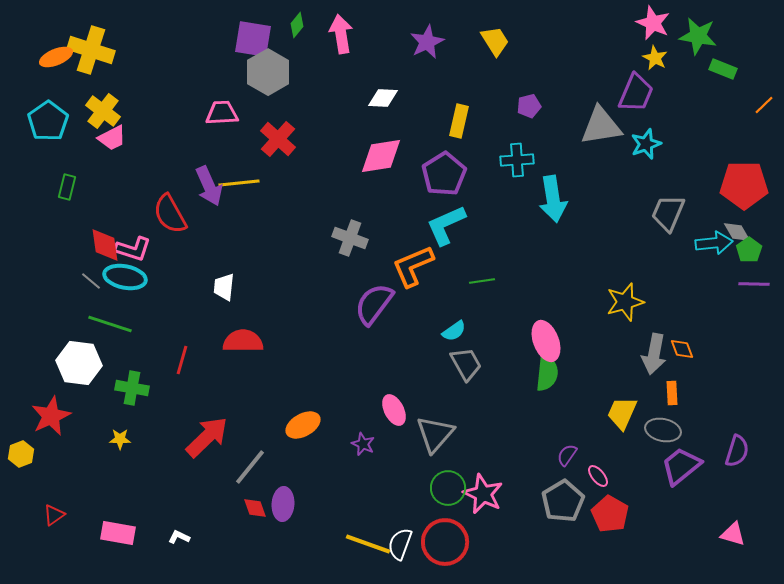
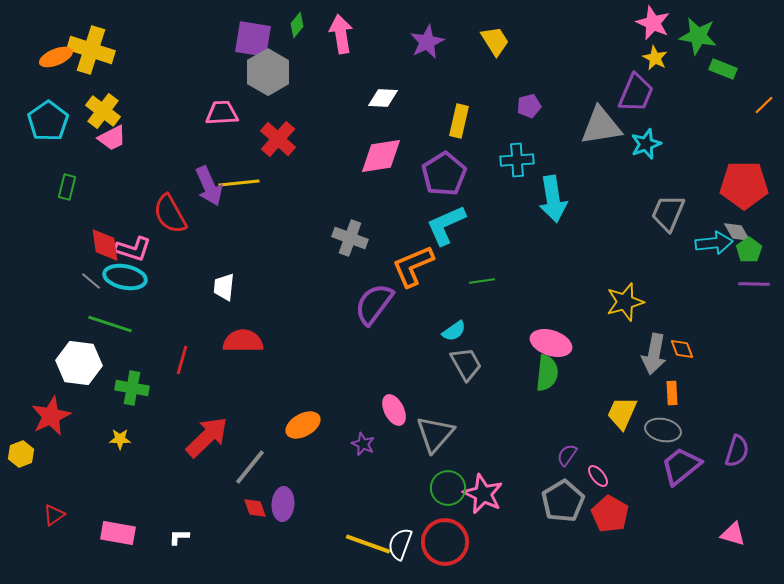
pink ellipse at (546, 341): moved 5 px right, 2 px down; rotated 51 degrees counterclockwise
white L-shape at (179, 537): rotated 25 degrees counterclockwise
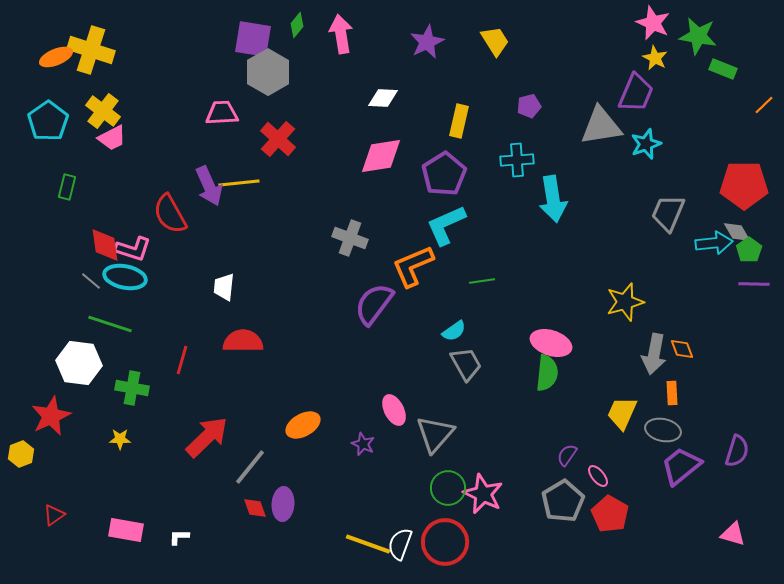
pink rectangle at (118, 533): moved 8 px right, 3 px up
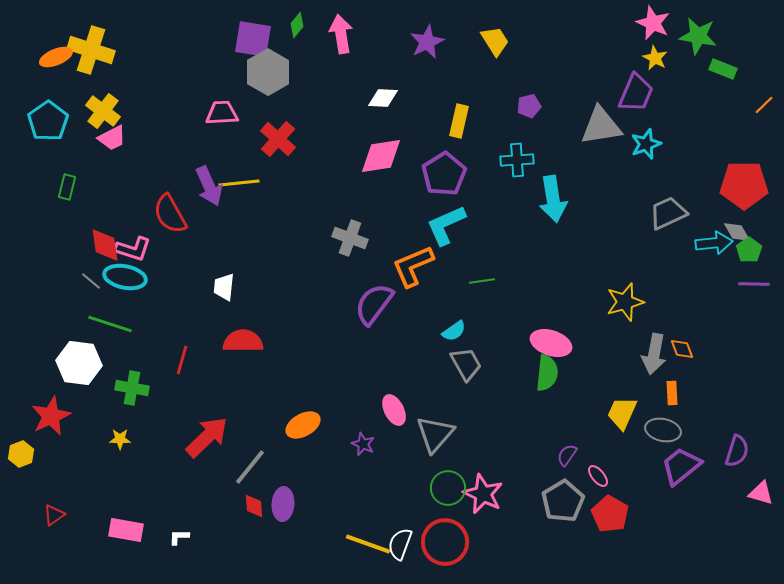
gray trapezoid at (668, 213): rotated 42 degrees clockwise
red diamond at (255, 508): moved 1 px left, 2 px up; rotated 15 degrees clockwise
pink triangle at (733, 534): moved 28 px right, 41 px up
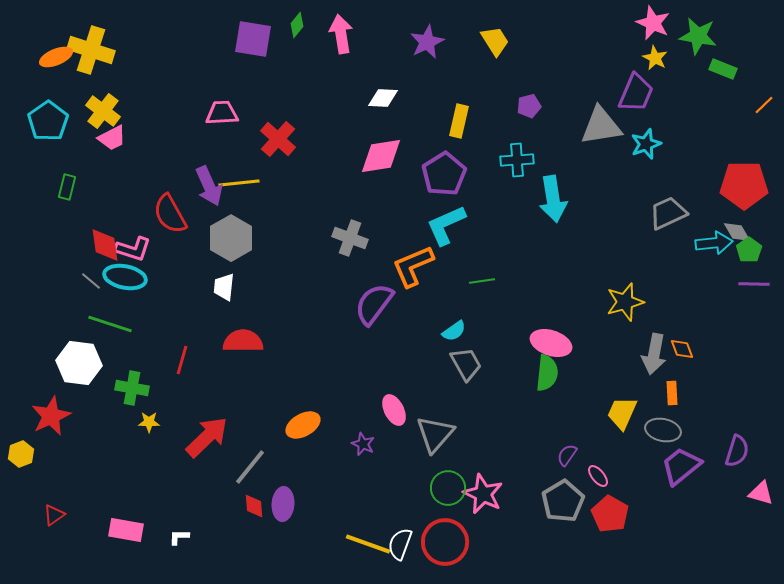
gray hexagon at (268, 72): moved 37 px left, 166 px down
yellow star at (120, 439): moved 29 px right, 17 px up
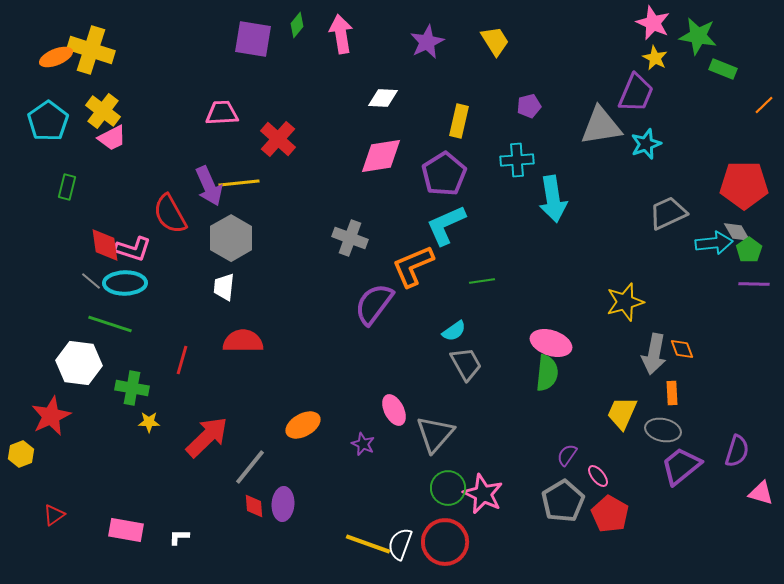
cyan ellipse at (125, 277): moved 6 px down; rotated 12 degrees counterclockwise
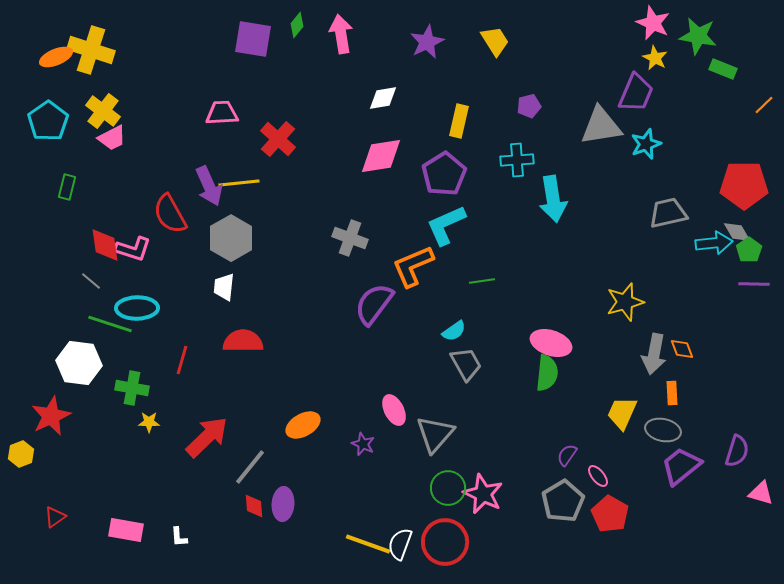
white diamond at (383, 98): rotated 12 degrees counterclockwise
gray trapezoid at (668, 213): rotated 12 degrees clockwise
cyan ellipse at (125, 283): moved 12 px right, 25 px down
red triangle at (54, 515): moved 1 px right, 2 px down
white L-shape at (179, 537): rotated 95 degrees counterclockwise
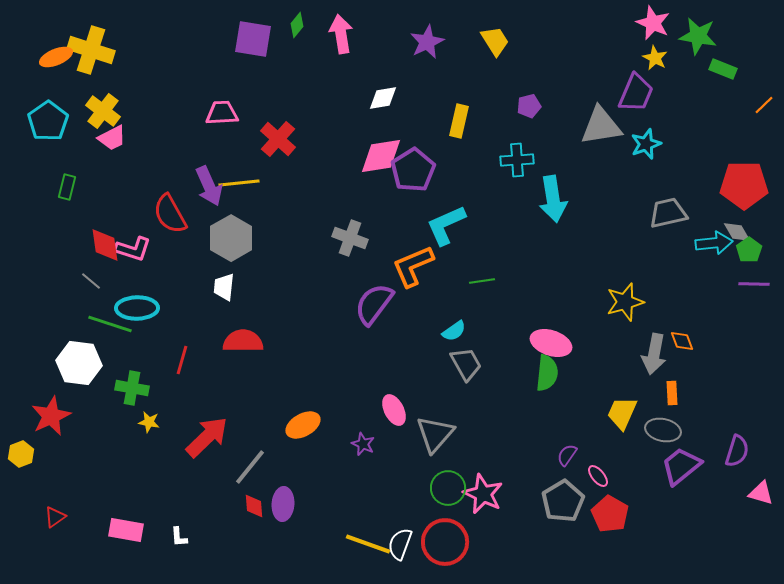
purple pentagon at (444, 174): moved 31 px left, 4 px up
orange diamond at (682, 349): moved 8 px up
yellow star at (149, 422): rotated 10 degrees clockwise
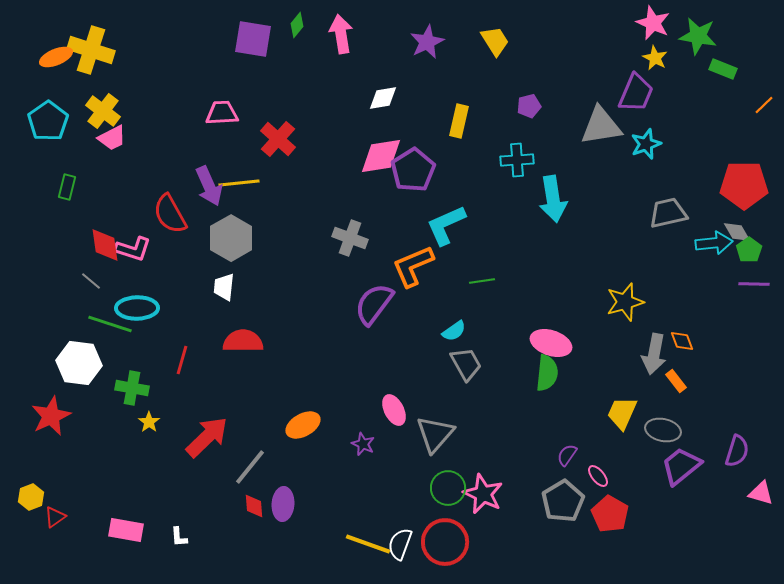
orange rectangle at (672, 393): moved 4 px right, 12 px up; rotated 35 degrees counterclockwise
yellow star at (149, 422): rotated 25 degrees clockwise
yellow hexagon at (21, 454): moved 10 px right, 43 px down
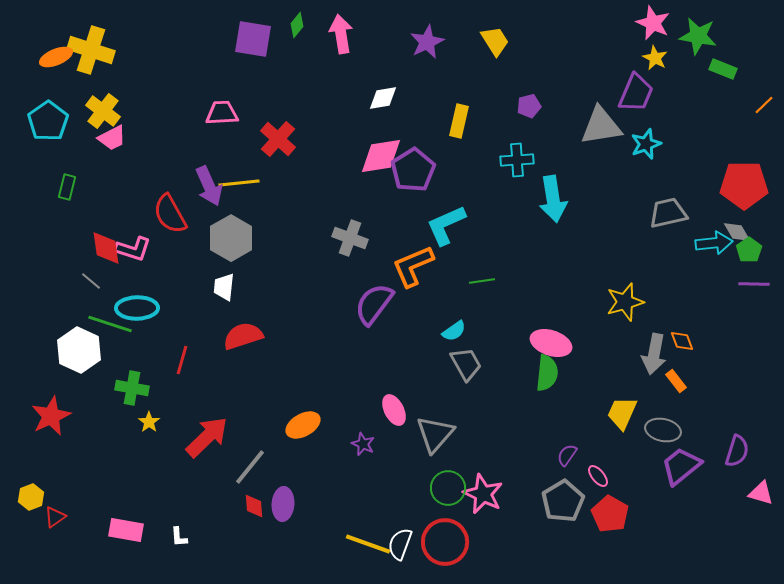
red diamond at (105, 245): moved 1 px right, 3 px down
red semicircle at (243, 341): moved 5 px up; rotated 18 degrees counterclockwise
white hexagon at (79, 363): moved 13 px up; rotated 18 degrees clockwise
